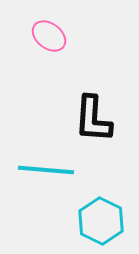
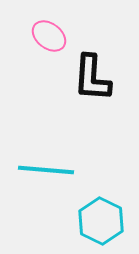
black L-shape: moved 1 px left, 41 px up
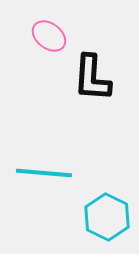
cyan line: moved 2 px left, 3 px down
cyan hexagon: moved 6 px right, 4 px up
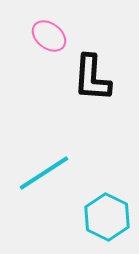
cyan line: rotated 38 degrees counterclockwise
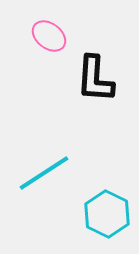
black L-shape: moved 3 px right, 1 px down
cyan hexagon: moved 3 px up
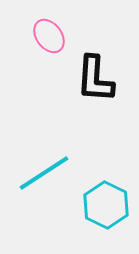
pink ellipse: rotated 16 degrees clockwise
cyan hexagon: moved 1 px left, 9 px up
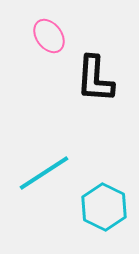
cyan hexagon: moved 2 px left, 2 px down
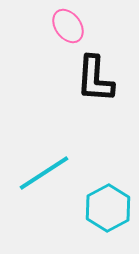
pink ellipse: moved 19 px right, 10 px up
cyan hexagon: moved 4 px right, 1 px down; rotated 6 degrees clockwise
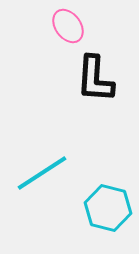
cyan line: moved 2 px left
cyan hexagon: rotated 18 degrees counterclockwise
